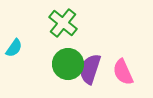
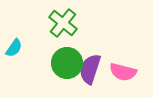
green circle: moved 1 px left, 1 px up
pink semicircle: rotated 52 degrees counterclockwise
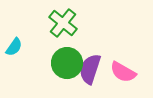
cyan semicircle: moved 1 px up
pink semicircle: rotated 16 degrees clockwise
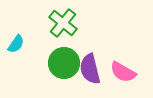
cyan semicircle: moved 2 px right, 3 px up
green circle: moved 3 px left
purple semicircle: rotated 32 degrees counterclockwise
